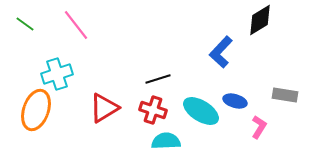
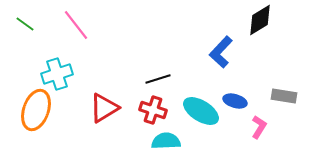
gray rectangle: moved 1 px left, 1 px down
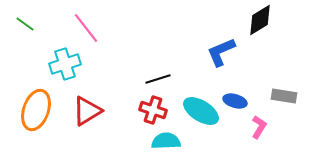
pink line: moved 10 px right, 3 px down
blue L-shape: rotated 24 degrees clockwise
cyan cross: moved 8 px right, 10 px up
red triangle: moved 17 px left, 3 px down
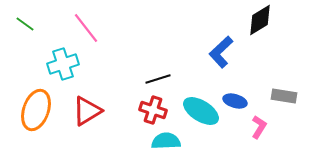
blue L-shape: rotated 20 degrees counterclockwise
cyan cross: moved 2 px left
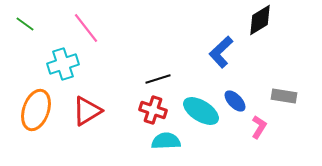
blue ellipse: rotated 30 degrees clockwise
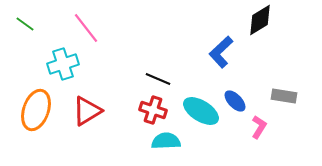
black line: rotated 40 degrees clockwise
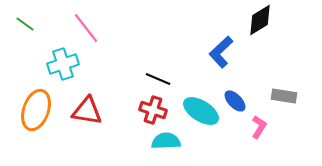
red triangle: rotated 40 degrees clockwise
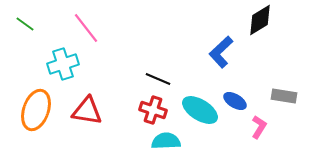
blue ellipse: rotated 15 degrees counterclockwise
cyan ellipse: moved 1 px left, 1 px up
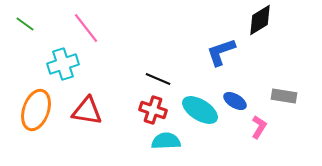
blue L-shape: rotated 24 degrees clockwise
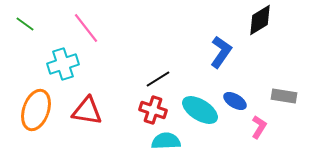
blue L-shape: rotated 144 degrees clockwise
black line: rotated 55 degrees counterclockwise
